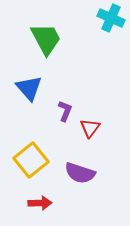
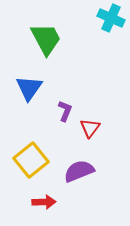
blue triangle: rotated 16 degrees clockwise
purple semicircle: moved 1 px left, 2 px up; rotated 140 degrees clockwise
red arrow: moved 4 px right, 1 px up
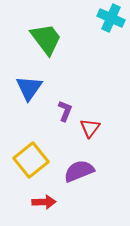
green trapezoid: rotated 9 degrees counterclockwise
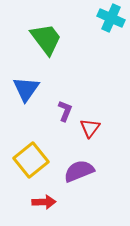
blue triangle: moved 3 px left, 1 px down
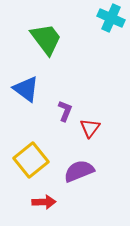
blue triangle: rotated 28 degrees counterclockwise
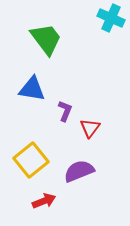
blue triangle: moved 6 px right; rotated 28 degrees counterclockwise
red arrow: moved 1 px up; rotated 20 degrees counterclockwise
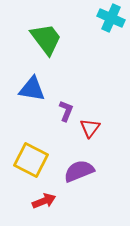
purple L-shape: moved 1 px right
yellow square: rotated 24 degrees counterclockwise
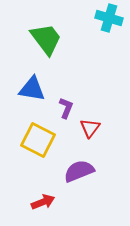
cyan cross: moved 2 px left; rotated 8 degrees counterclockwise
purple L-shape: moved 3 px up
yellow square: moved 7 px right, 20 px up
red arrow: moved 1 px left, 1 px down
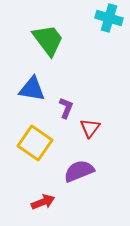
green trapezoid: moved 2 px right, 1 px down
yellow square: moved 3 px left, 3 px down; rotated 8 degrees clockwise
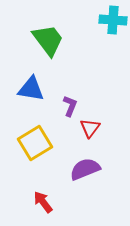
cyan cross: moved 4 px right, 2 px down; rotated 12 degrees counterclockwise
blue triangle: moved 1 px left
purple L-shape: moved 4 px right, 2 px up
yellow square: rotated 24 degrees clockwise
purple semicircle: moved 6 px right, 2 px up
red arrow: rotated 105 degrees counterclockwise
